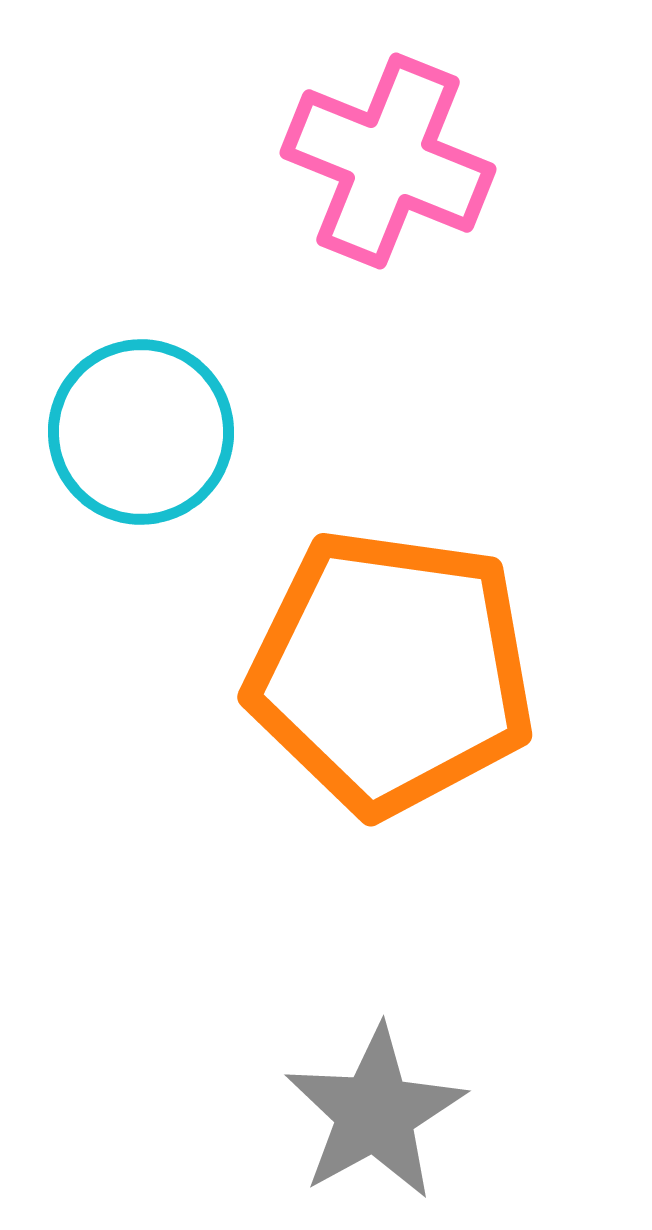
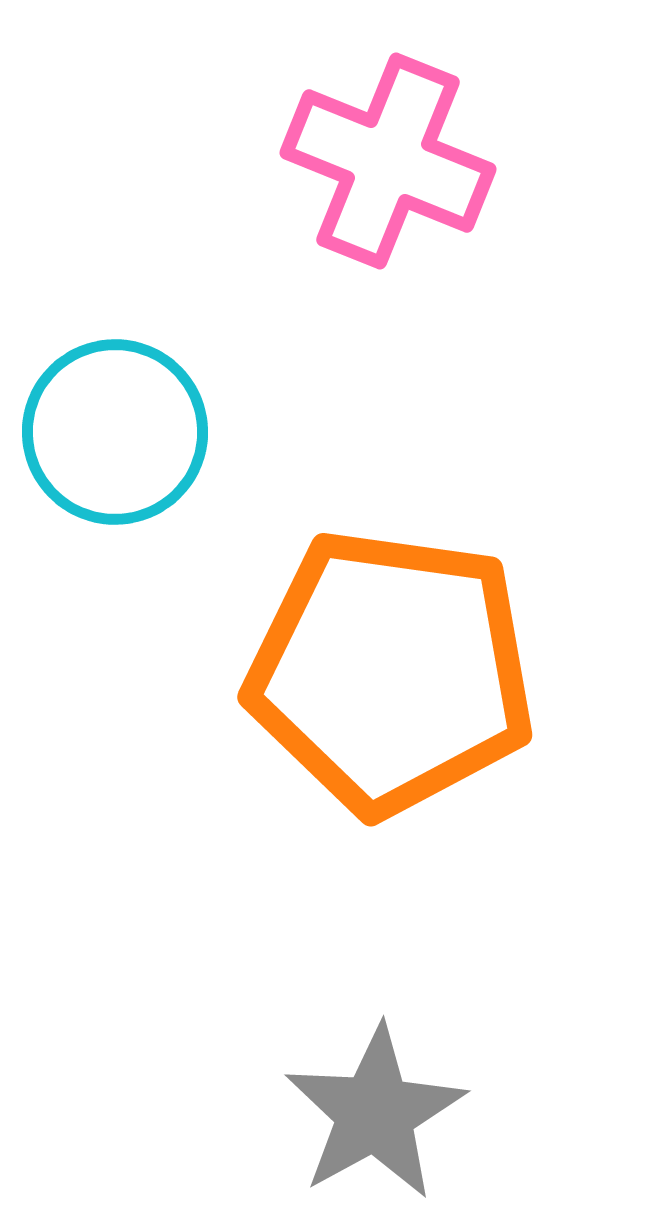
cyan circle: moved 26 px left
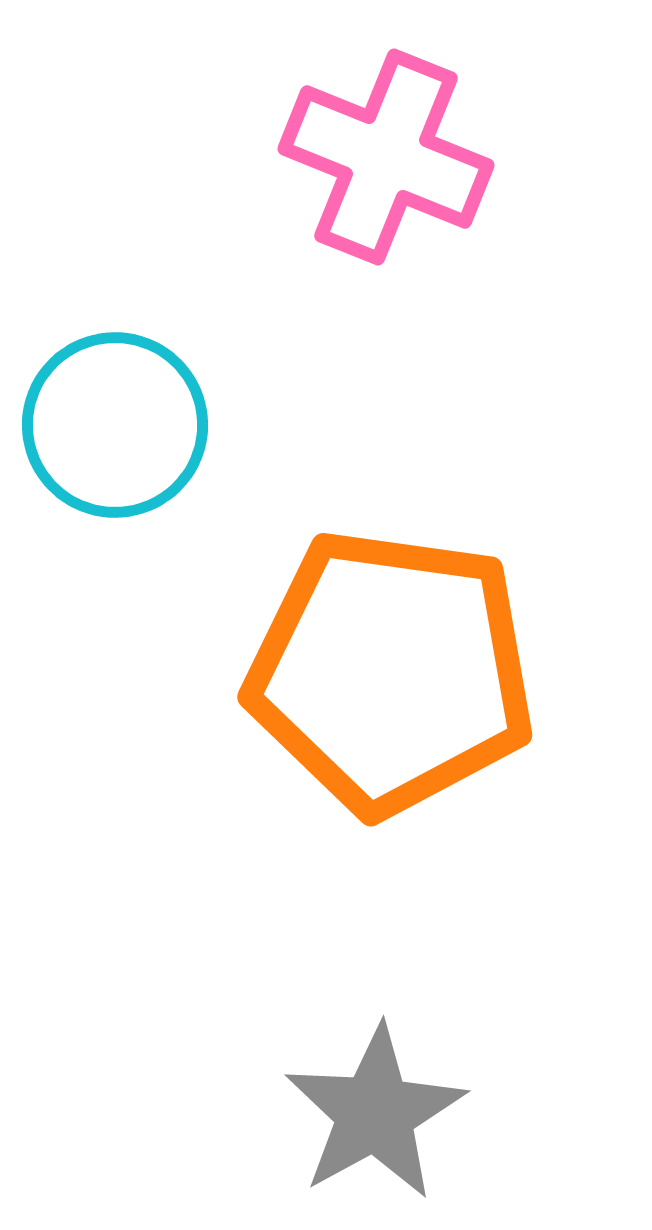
pink cross: moved 2 px left, 4 px up
cyan circle: moved 7 px up
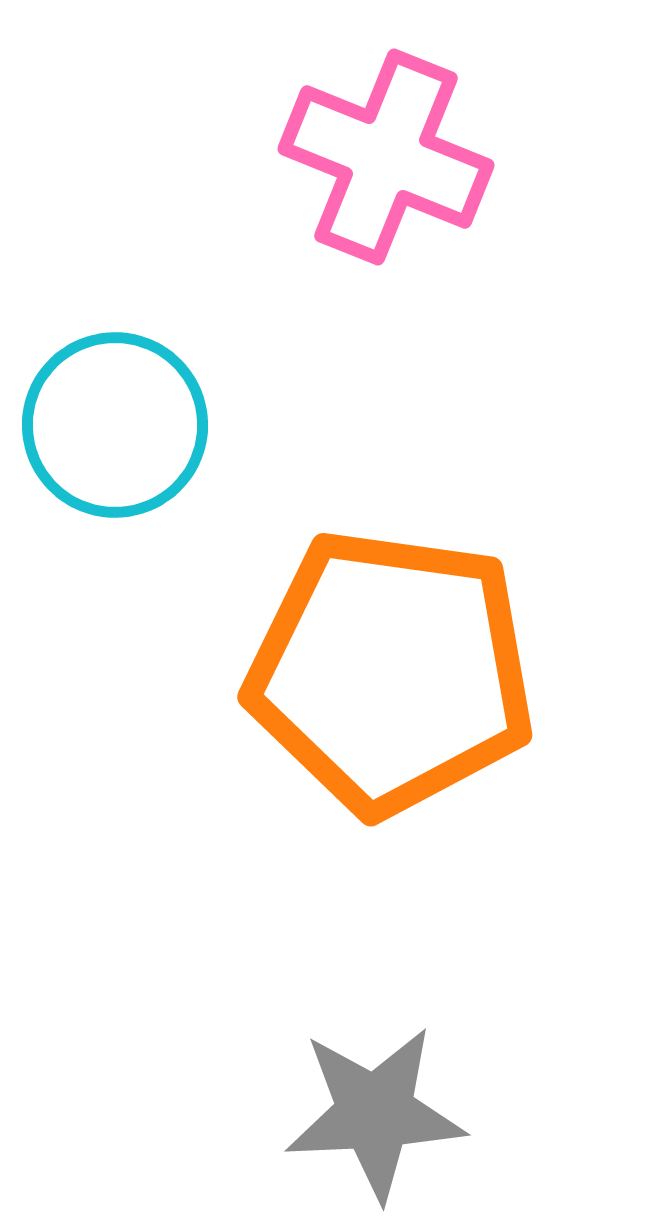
gray star: rotated 26 degrees clockwise
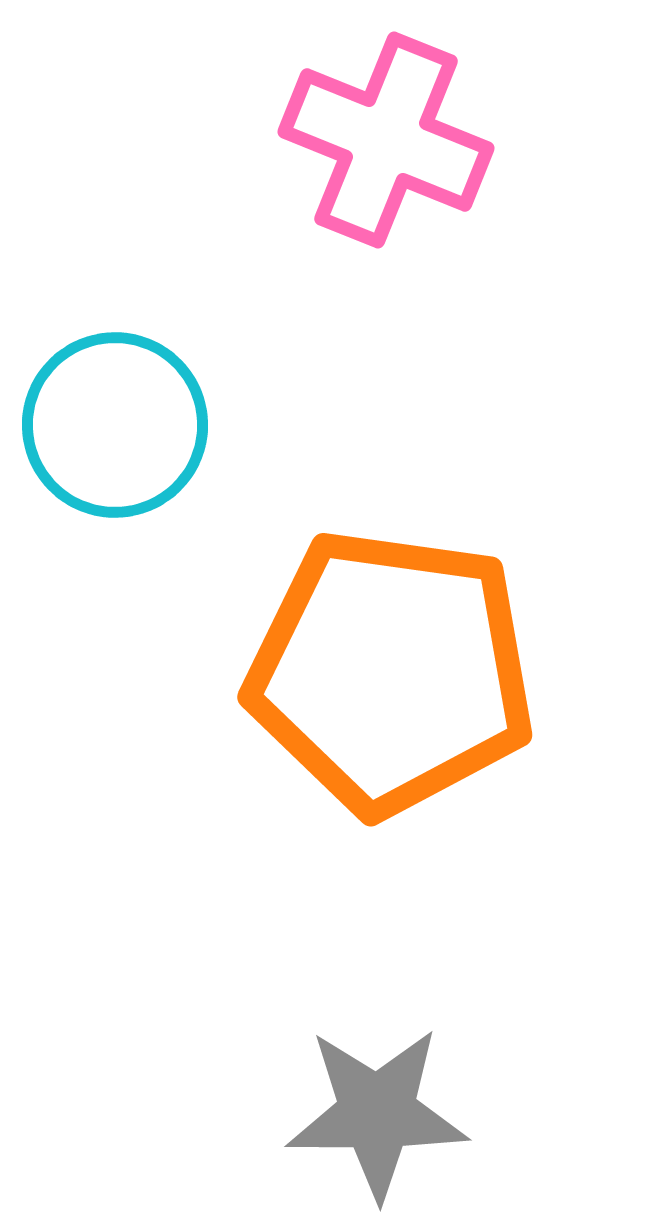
pink cross: moved 17 px up
gray star: moved 2 px right; rotated 3 degrees clockwise
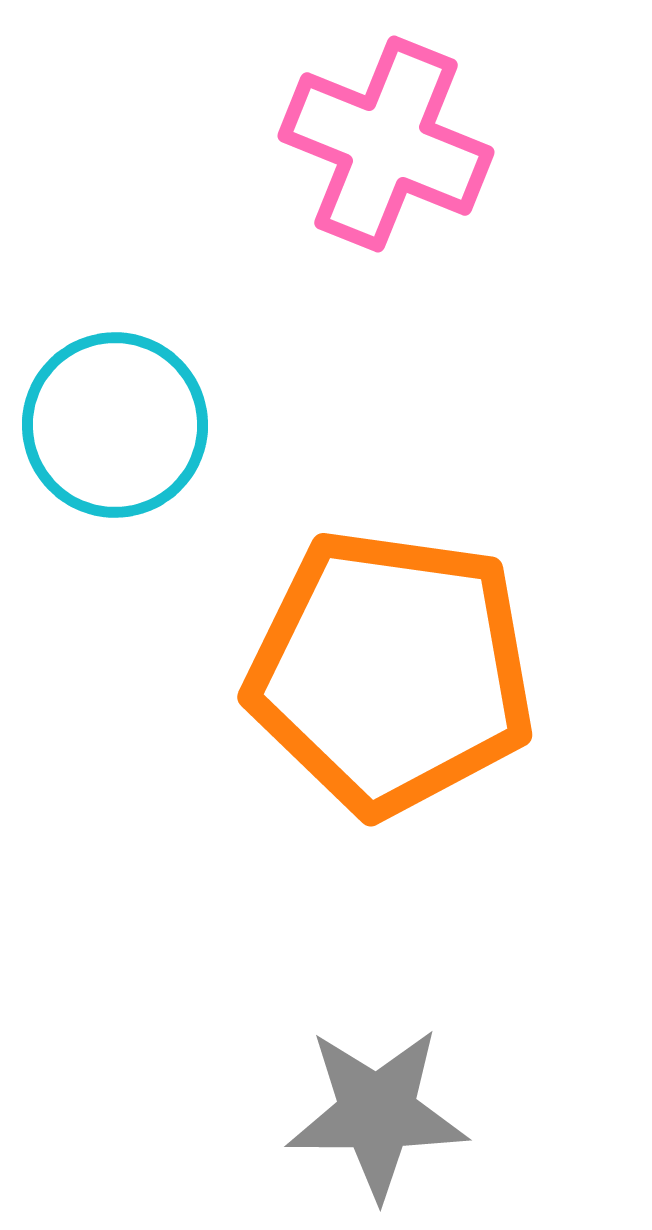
pink cross: moved 4 px down
